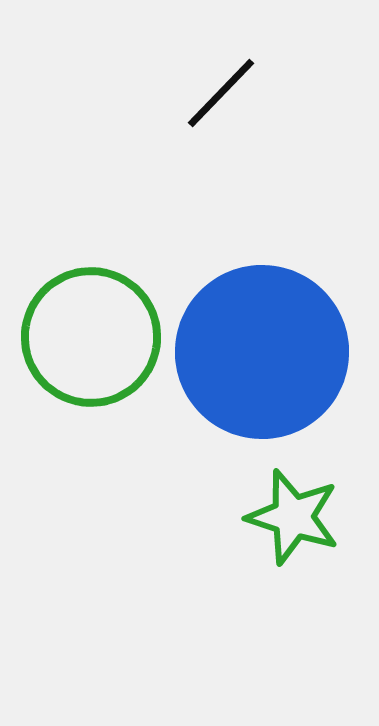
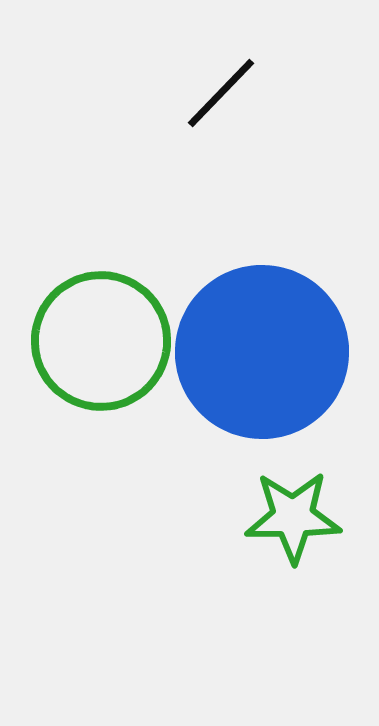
green circle: moved 10 px right, 4 px down
green star: rotated 18 degrees counterclockwise
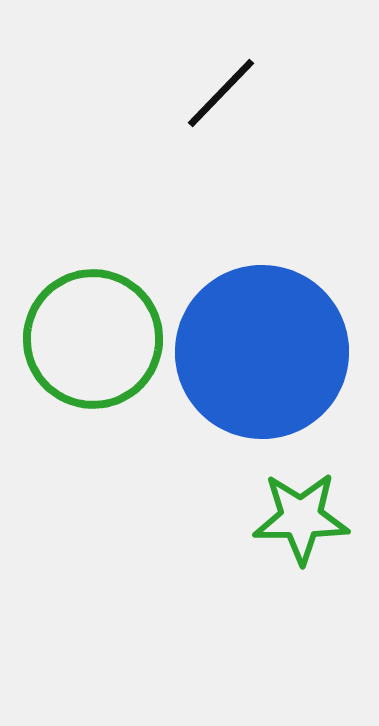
green circle: moved 8 px left, 2 px up
green star: moved 8 px right, 1 px down
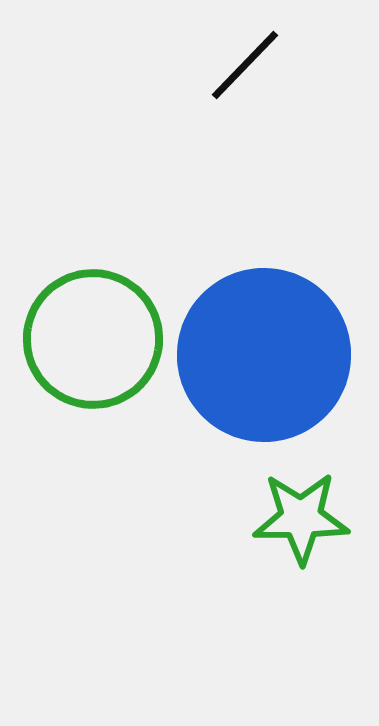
black line: moved 24 px right, 28 px up
blue circle: moved 2 px right, 3 px down
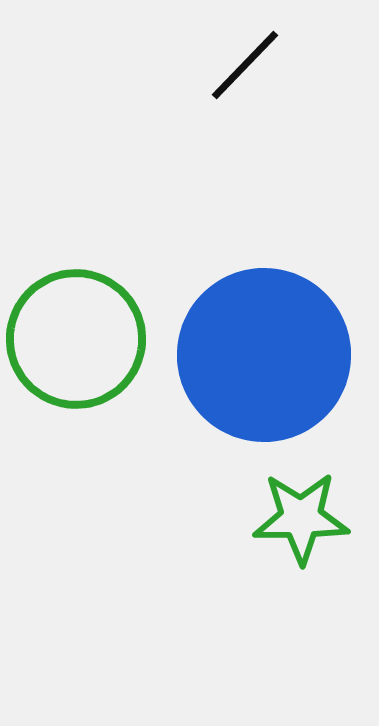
green circle: moved 17 px left
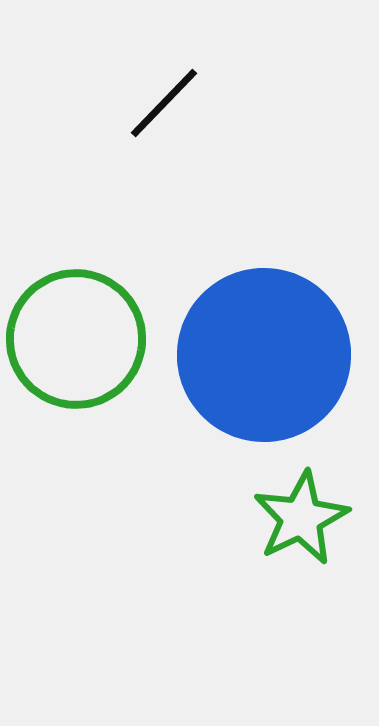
black line: moved 81 px left, 38 px down
green star: rotated 26 degrees counterclockwise
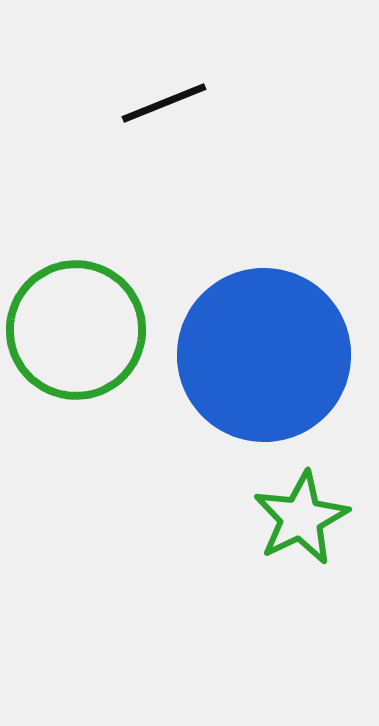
black line: rotated 24 degrees clockwise
green circle: moved 9 px up
